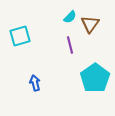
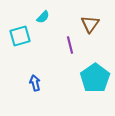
cyan semicircle: moved 27 px left
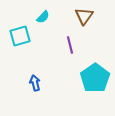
brown triangle: moved 6 px left, 8 px up
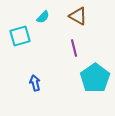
brown triangle: moved 6 px left; rotated 36 degrees counterclockwise
purple line: moved 4 px right, 3 px down
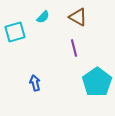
brown triangle: moved 1 px down
cyan square: moved 5 px left, 4 px up
cyan pentagon: moved 2 px right, 4 px down
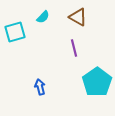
blue arrow: moved 5 px right, 4 px down
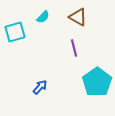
blue arrow: rotated 56 degrees clockwise
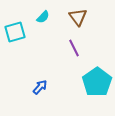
brown triangle: rotated 24 degrees clockwise
purple line: rotated 12 degrees counterclockwise
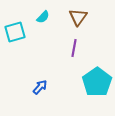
brown triangle: rotated 12 degrees clockwise
purple line: rotated 36 degrees clockwise
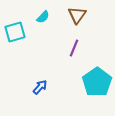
brown triangle: moved 1 px left, 2 px up
purple line: rotated 12 degrees clockwise
